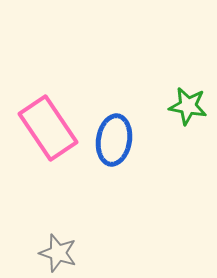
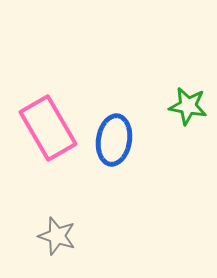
pink rectangle: rotated 4 degrees clockwise
gray star: moved 1 px left, 17 px up
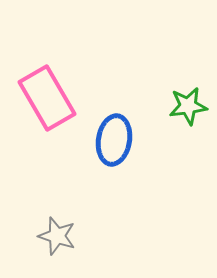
green star: rotated 18 degrees counterclockwise
pink rectangle: moved 1 px left, 30 px up
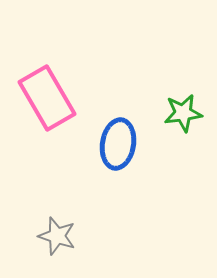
green star: moved 5 px left, 7 px down
blue ellipse: moved 4 px right, 4 px down
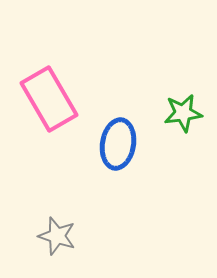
pink rectangle: moved 2 px right, 1 px down
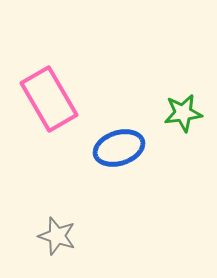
blue ellipse: moved 1 px right, 4 px down; rotated 63 degrees clockwise
